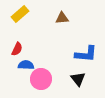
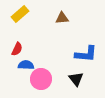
black triangle: moved 2 px left
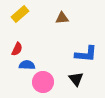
blue semicircle: moved 1 px right
pink circle: moved 2 px right, 3 px down
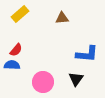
red semicircle: moved 1 px left, 1 px down; rotated 16 degrees clockwise
blue L-shape: moved 1 px right
blue semicircle: moved 15 px left
black triangle: rotated 14 degrees clockwise
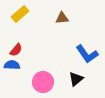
blue L-shape: rotated 50 degrees clockwise
black triangle: rotated 14 degrees clockwise
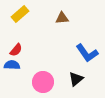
blue L-shape: moved 1 px up
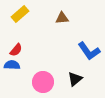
blue L-shape: moved 2 px right, 2 px up
black triangle: moved 1 px left
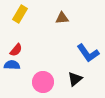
yellow rectangle: rotated 18 degrees counterclockwise
blue L-shape: moved 1 px left, 2 px down
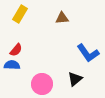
pink circle: moved 1 px left, 2 px down
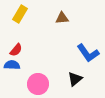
pink circle: moved 4 px left
